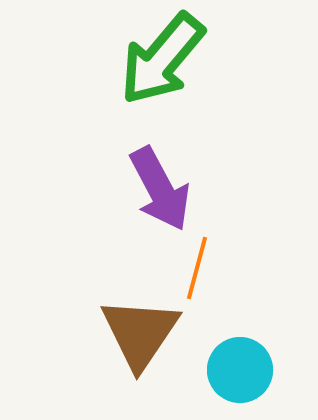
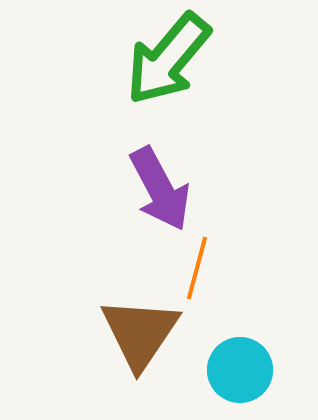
green arrow: moved 6 px right
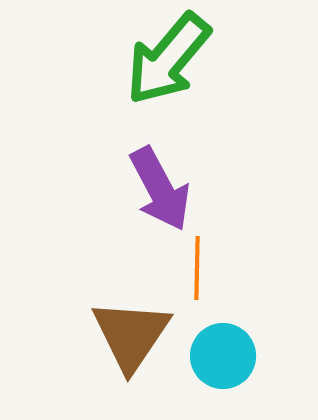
orange line: rotated 14 degrees counterclockwise
brown triangle: moved 9 px left, 2 px down
cyan circle: moved 17 px left, 14 px up
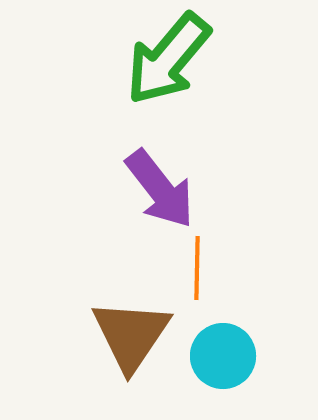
purple arrow: rotated 10 degrees counterclockwise
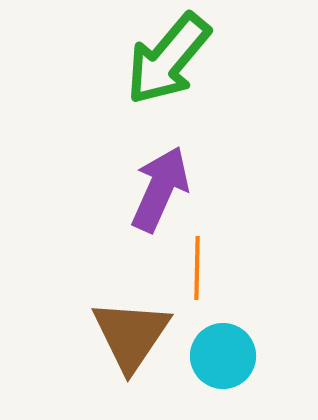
purple arrow: rotated 118 degrees counterclockwise
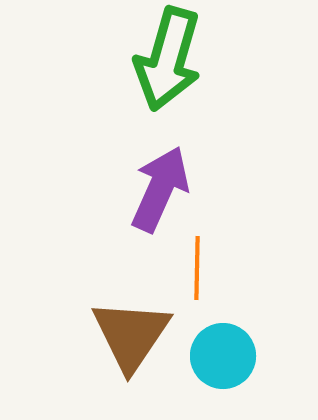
green arrow: rotated 24 degrees counterclockwise
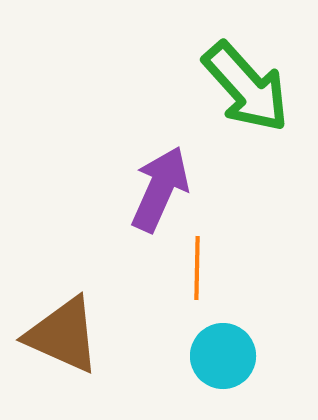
green arrow: moved 78 px right, 28 px down; rotated 58 degrees counterclockwise
brown triangle: moved 68 px left; rotated 40 degrees counterclockwise
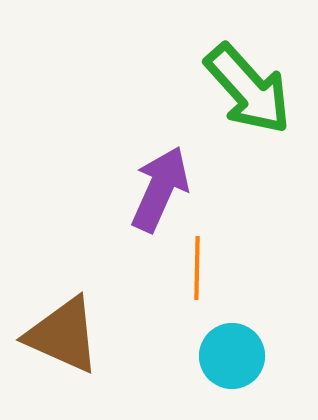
green arrow: moved 2 px right, 2 px down
cyan circle: moved 9 px right
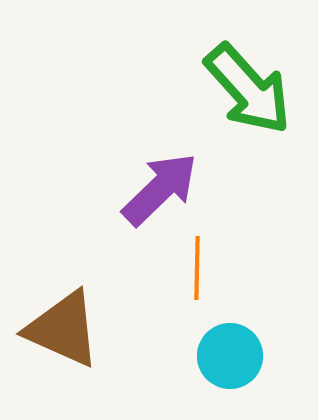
purple arrow: rotated 22 degrees clockwise
brown triangle: moved 6 px up
cyan circle: moved 2 px left
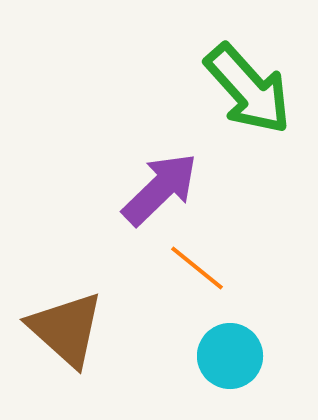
orange line: rotated 52 degrees counterclockwise
brown triangle: moved 3 px right; rotated 18 degrees clockwise
